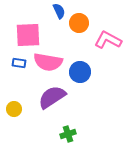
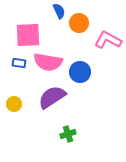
yellow circle: moved 5 px up
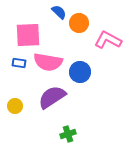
blue semicircle: moved 1 px down; rotated 21 degrees counterclockwise
yellow circle: moved 1 px right, 2 px down
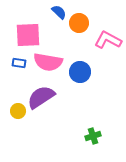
purple semicircle: moved 11 px left
yellow circle: moved 3 px right, 5 px down
green cross: moved 25 px right, 2 px down
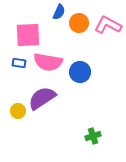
blue semicircle: rotated 70 degrees clockwise
pink L-shape: moved 15 px up
purple semicircle: moved 1 px right, 1 px down
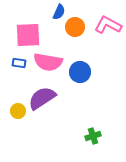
orange circle: moved 4 px left, 4 px down
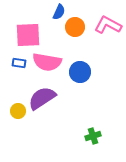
pink semicircle: moved 1 px left
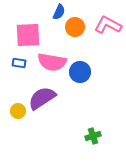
pink semicircle: moved 5 px right
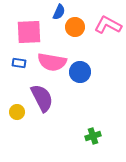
pink square: moved 1 px right, 3 px up
purple semicircle: rotated 96 degrees clockwise
yellow circle: moved 1 px left, 1 px down
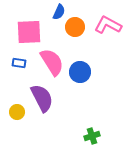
pink semicircle: rotated 132 degrees counterclockwise
green cross: moved 1 px left
